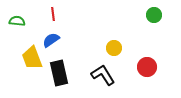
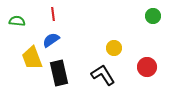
green circle: moved 1 px left, 1 px down
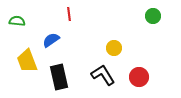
red line: moved 16 px right
yellow trapezoid: moved 5 px left, 3 px down
red circle: moved 8 px left, 10 px down
black rectangle: moved 4 px down
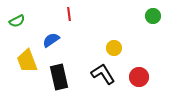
green semicircle: rotated 147 degrees clockwise
black L-shape: moved 1 px up
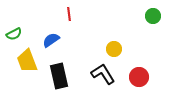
green semicircle: moved 3 px left, 13 px down
yellow circle: moved 1 px down
black rectangle: moved 1 px up
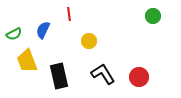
blue semicircle: moved 8 px left, 10 px up; rotated 30 degrees counterclockwise
yellow circle: moved 25 px left, 8 px up
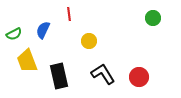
green circle: moved 2 px down
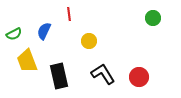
blue semicircle: moved 1 px right, 1 px down
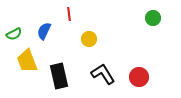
yellow circle: moved 2 px up
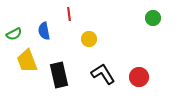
blue semicircle: rotated 36 degrees counterclockwise
black rectangle: moved 1 px up
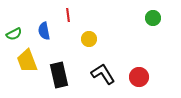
red line: moved 1 px left, 1 px down
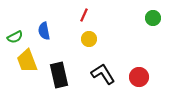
red line: moved 16 px right; rotated 32 degrees clockwise
green semicircle: moved 1 px right, 3 px down
